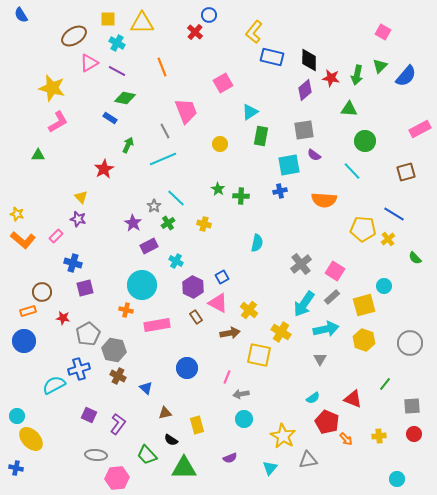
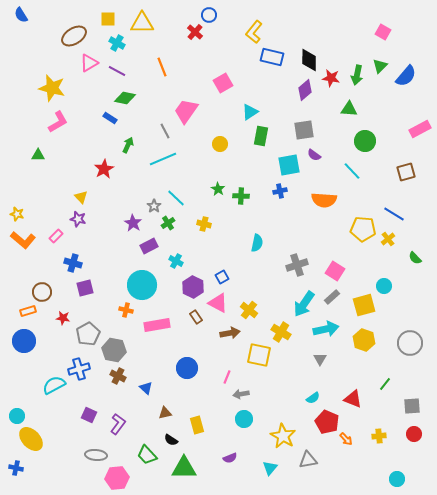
pink trapezoid at (186, 111): rotated 124 degrees counterclockwise
gray cross at (301, 264): moved 4 px left, 1 px down; rotated 20 degrees clockwise
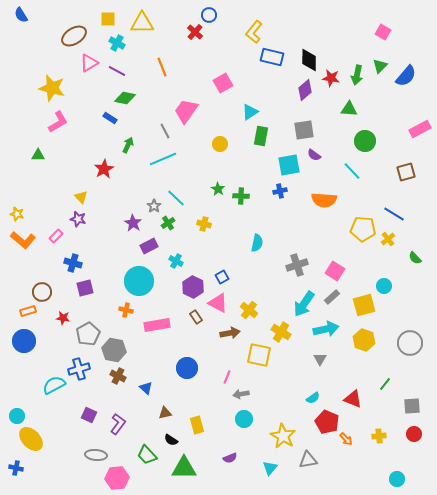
cyan circle at (142, 285): moved 3 px left, 4 px up
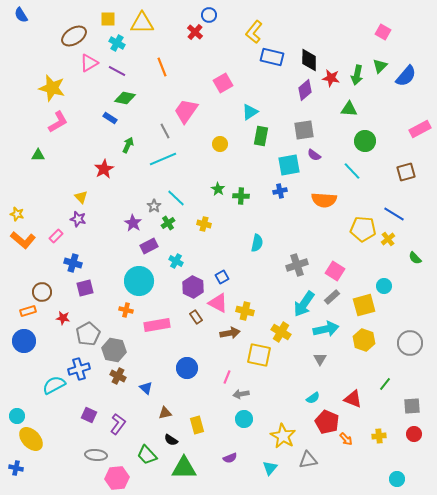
yellow cross at (249, 310): moved 4 px left, 1 px down; rotated 24 degrees counterclockwise
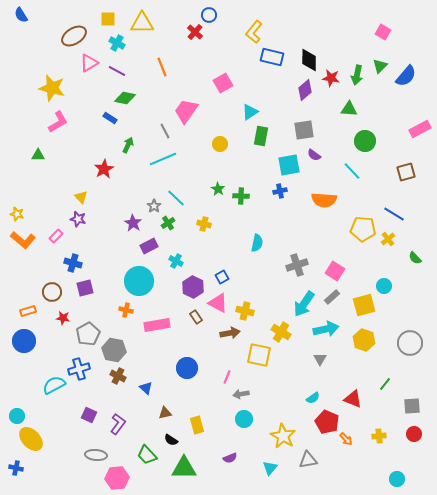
brown circle at (42, 292): moved 10 px right
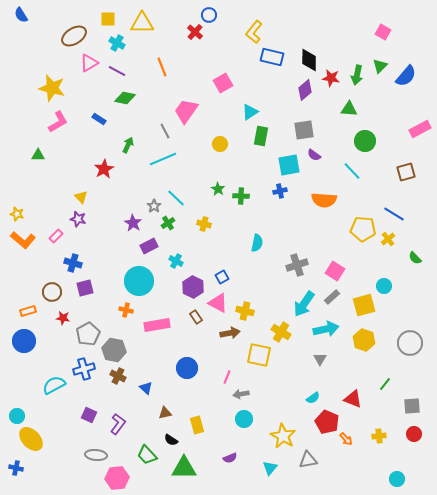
blue rectangle at (110, 118): moved 11 px left, 1 px down
blue cross at (79, 369): moved 5 px right
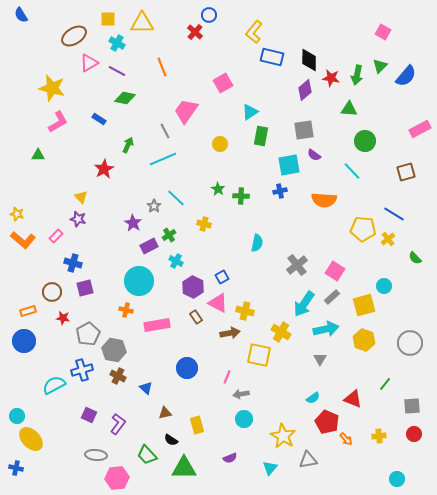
green cross at (168, 223): moved 1 px right, 12 px down
gray cross at (297, 265): rotated 20 degrees counterclockwise
blue cross at (84, 369): moved 2 px left, 1 px down
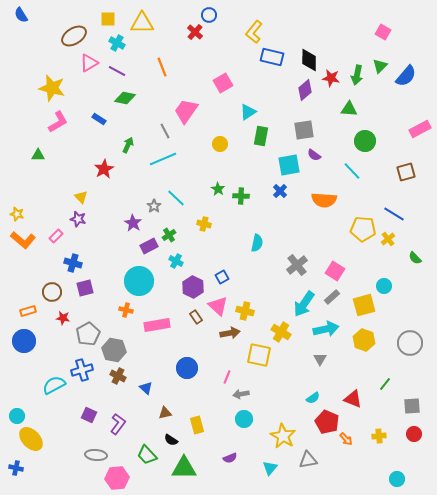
cyan triangle at (250, 112): moved 2 px left
blue cross at (280, 191): rotated 32 degrees counterclockwise
pink triangle at (218, 303): moved 3 px down; rotated 15 degrees clockwise
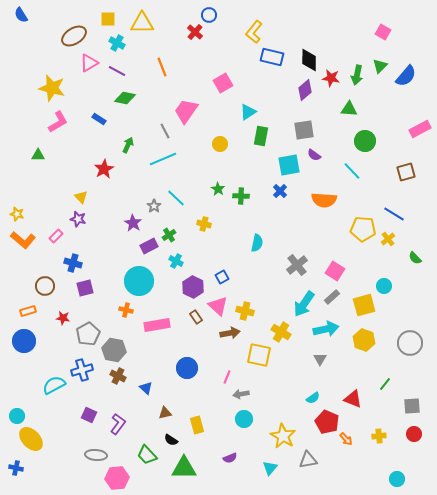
brown circle at (52, 292): moved 7 px left, 6 px up
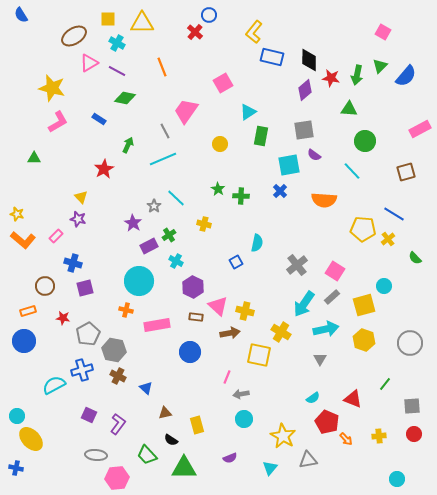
green triangle at (38, 155): moved 4 px left, 3 px down
blue square at (222, 277): moved 14 px right, 15 px up
brown rectangle at (196, 317): rotated 48 degrees counterclockwise
blue circle at (187, 368): moved 3 px right, 16 px up
